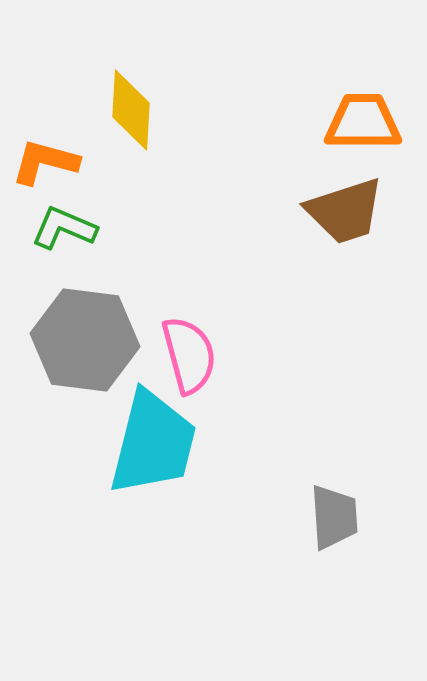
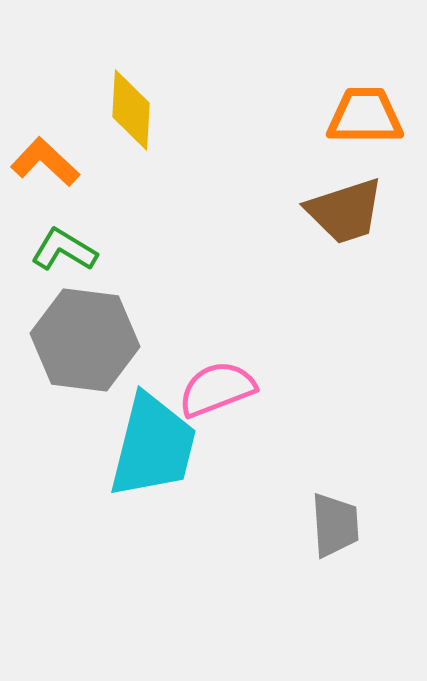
orange trapezoid: moved 2 px right, 6 px up
orange L-shape: rotated 28 degrees clockwise
green L-shape: moved 22 px down; rotated 8 degrees clockwise
pink semicircle: moved 28 px right, 34 px down; rotated 96 degrees counterclockwise
cyan trapezoid: moved 3 px down
gray trapezoid: moved 1 px right, 8 px down
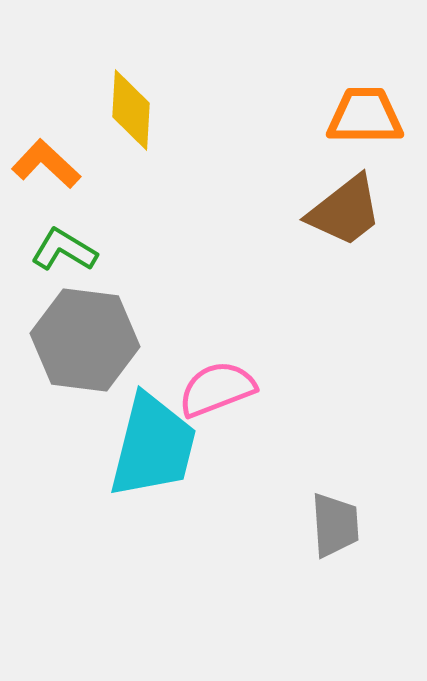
orange L-shape: moved 1 px right, 2 px down
brown trapezoid: rotated 20 degrees counterclockwise
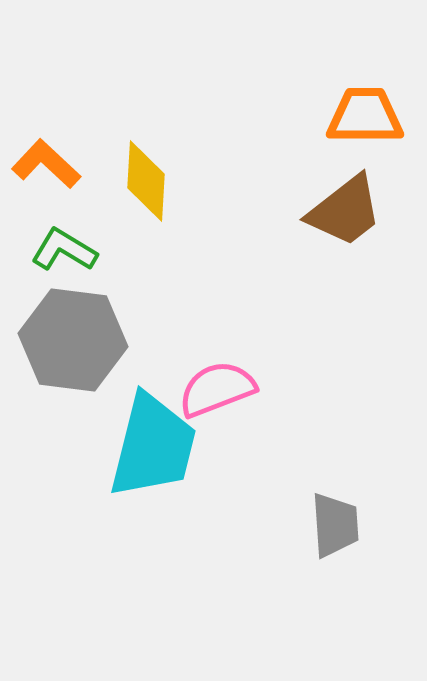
yellow diamond: moved 15 px right, 71 px down
gray hexagon: moved 12 px left
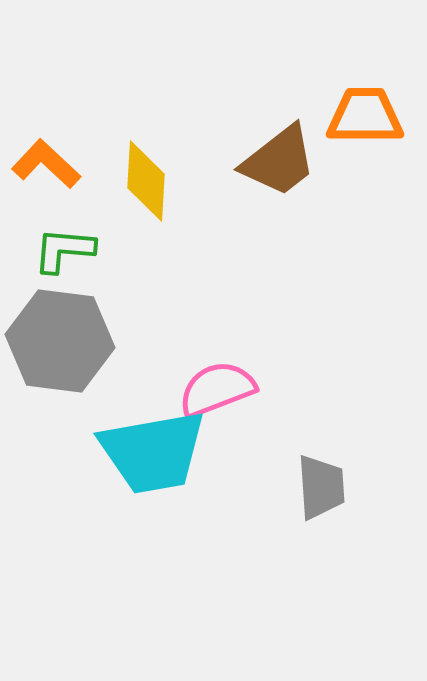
brown trapezoid: moved 66 px left, 50 px up
green L-shape: rotated 26 degrees counterclockwise
gray hexagon: moved 13 px left, 1 px down
cyan trapezoid: moved 6 px down; rotated 66 degrees clockwise
gray trapezoid: moved 14 px left, 38 px up
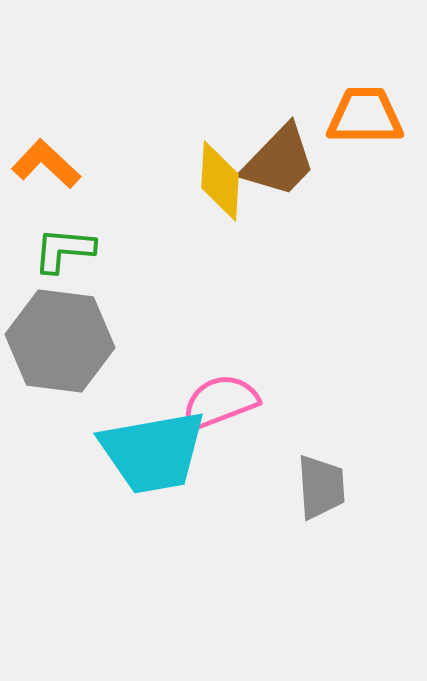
brown trapezoid: rotated 8 degrees counterclockwise
yellow diamond: moved 74 px right
pink semicircle: moved 3 px right, 13 px down
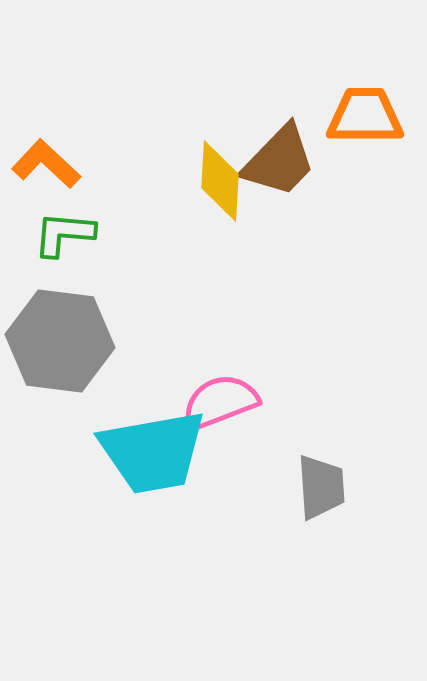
green L-shape: moved 16 px up
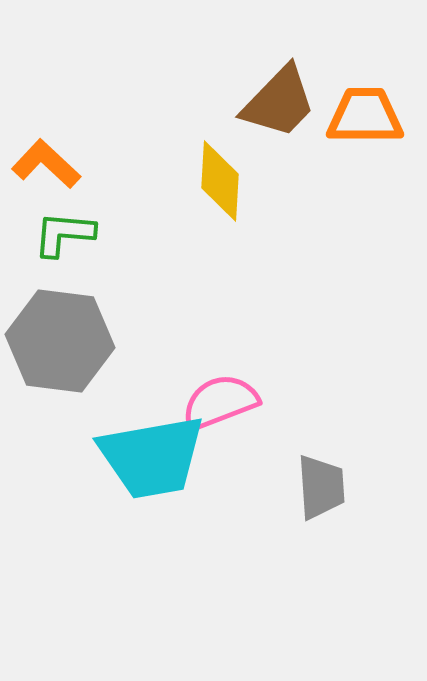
brown trapezoid: moved 59 px up
cyan trapezoid: moved 1 px left, 5 px down
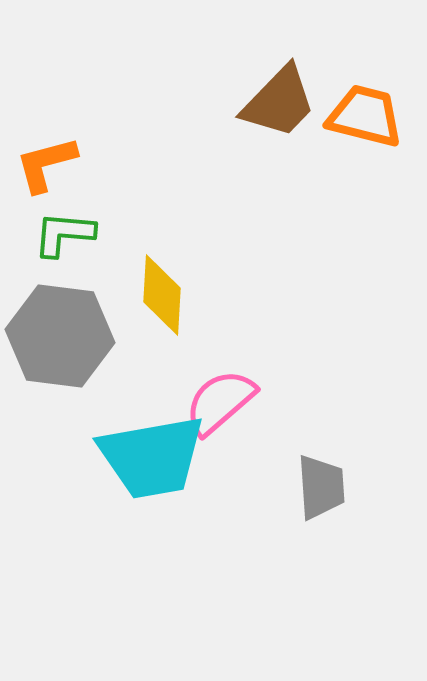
orange trapezoid: rotated 14 degrees clockwise
orange L-shape: rotated 58 degrees counterclockwise
yellow diamond: moved 58 px left, 114 px down
gray hexagon: moved 5 px up
pink semicircle: rotated 20 degrees counterclockwise
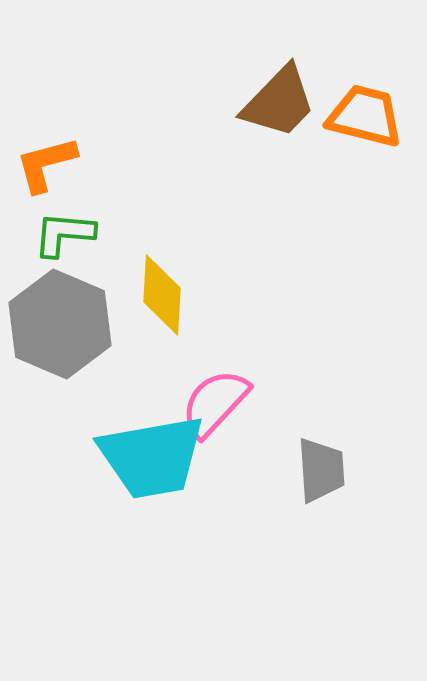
gray hexagon: moved 12 px up; rotated 16 degrees clockwise
pink semicircle: moved 5 px left, 1 px down; rotated 6 degrees counterclockwise
gray trapezoid: moved 17 px up
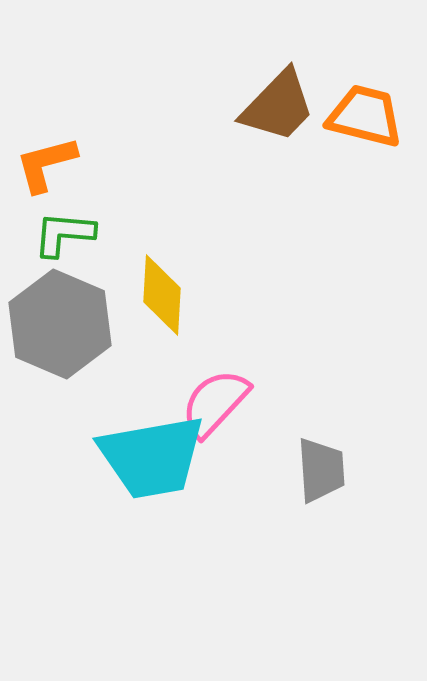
brown trapezoid: moved 1 px left, 4 px down
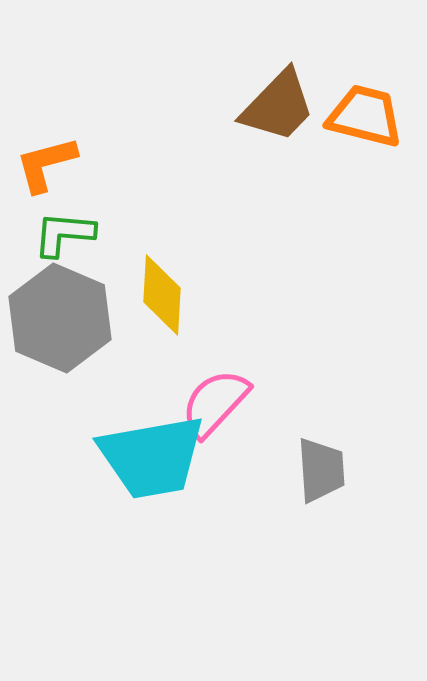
gray hexagon: moved 6 px up
